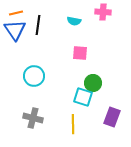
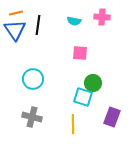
pink cross: moved 1 px left, 5 px down
cyan circle: moved 1 px left, 3 px down
gray cross: moved 1 px left, 1 px up
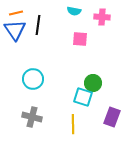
cyan semicircle: moved 10 px up
pink square: moved 14 px up
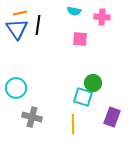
orange line: moved 4 px right
blue triangle: moved 2 px right, 1 px up
cyan circle: moved 17 px left, 9 px down
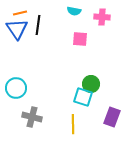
green circle: moved 2 px left, 1 px down
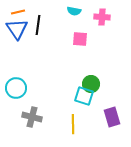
orange line: moved 2 px left, 1 px up
cyan square: moved 1 px right, 1 px up
purple rectangle: rotated 36 degrees counterclockwise
